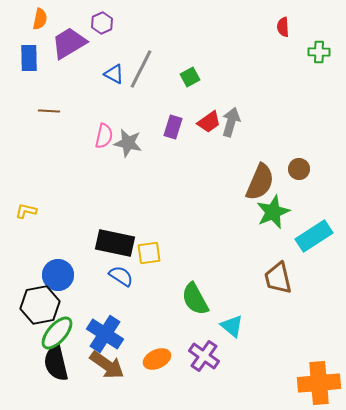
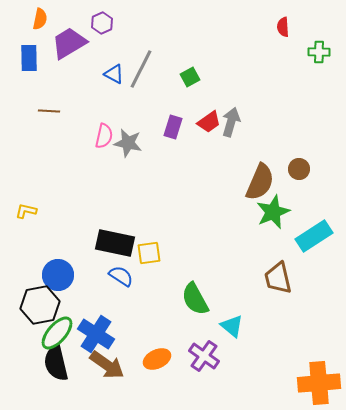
blue cross: moved 9 px left
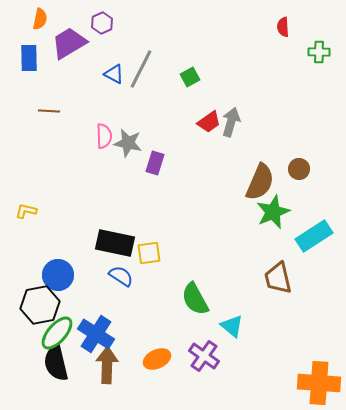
purple rectangle: moved 18 px left, 36 px down
pink semicircle: rotated 15 degrees counterclockwise
brown arrow: rotated 123 degrees counterclockwise
orange cross: rotated 9 degrees clockwise
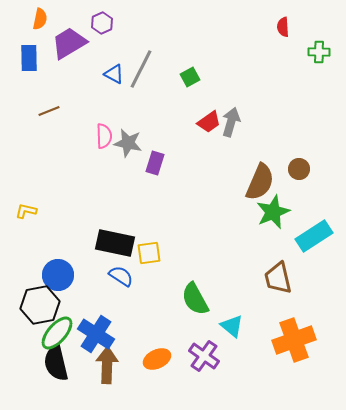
brown line: rotated 25 degrees counterclockwise
orange cross: moved 25 px left, 43 px up; rotated 24 degrees counterclockwise
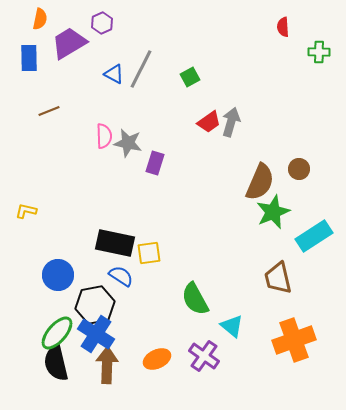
black hexagon: moved 55 px right
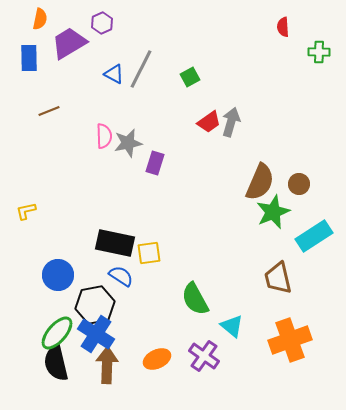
gray star: rotated 24 degrees counterclockwise
brown circle: moved 15 px down
yellow L-shape: rotated 25 degrees counterclockwise
orange cross: moved 4 px left
